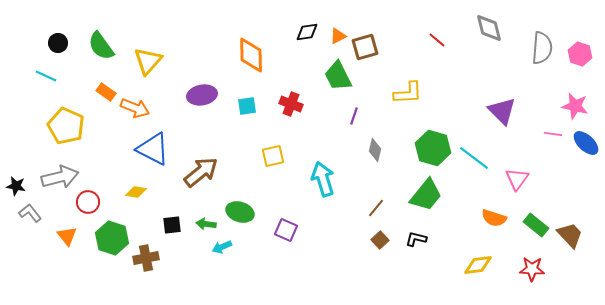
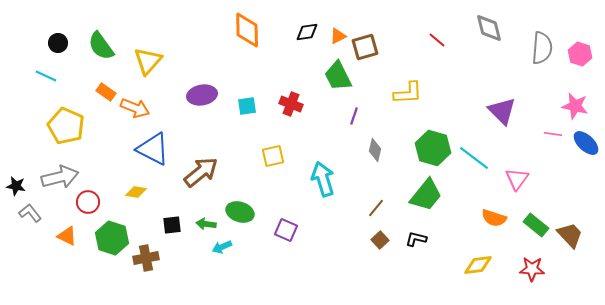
orange diamond at (251, 55): moved 4 px left, 25 px up
orange triangle at (67, 236): rotated 25 degrees counterclockwise
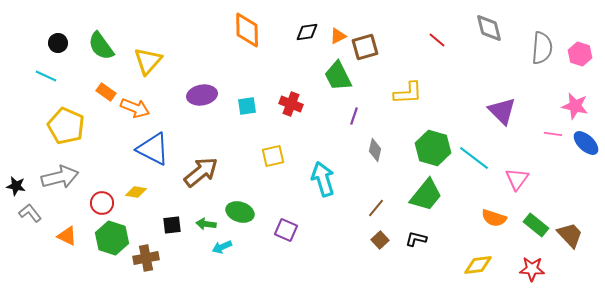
red circle at (88, 202): moved 14 px right, 1 px down
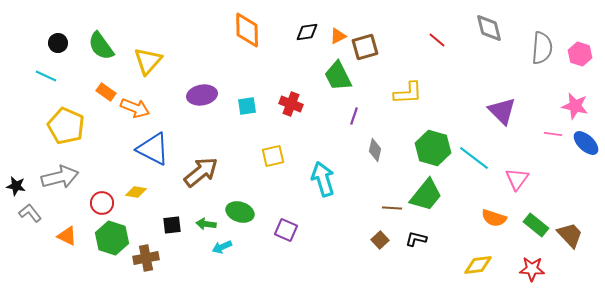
brown line at (376, 208): moved 16 px right; rotated 54 degrees clockwise
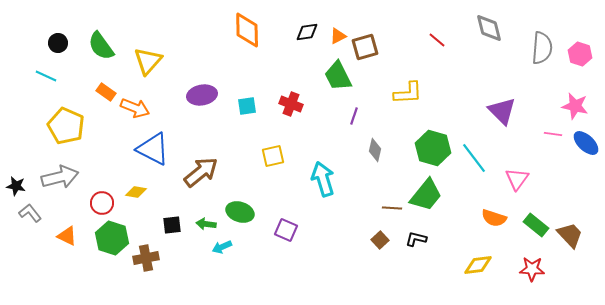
cyan line at (474, 158): rotated 16 degrees clockwise
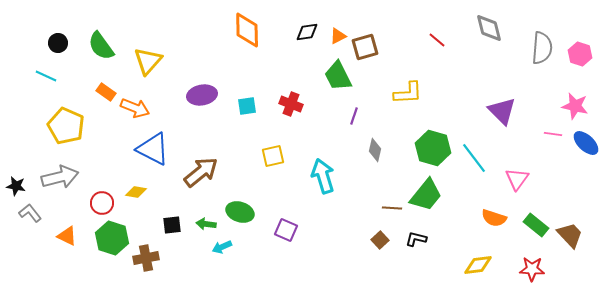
cyan arrow at (323, 179): moved 3 px up
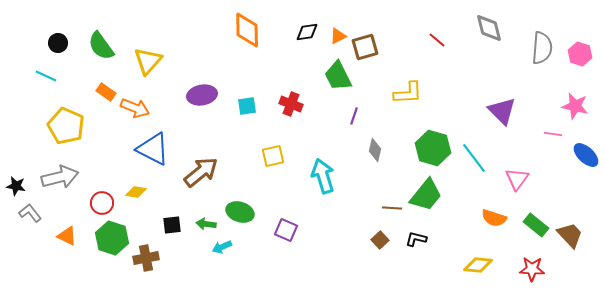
blue ellipse at (586, 143): moved 12 px down
yellow diamond at (478, 265): rotated 12 degrees clockwise
